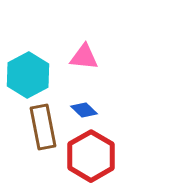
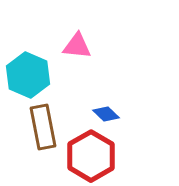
pink triangle: moved 7 px left, 11 px up
cyan hexagon: rotated 9 degrees counterclockwise
blue diamond: moved 22 px right, 4 px down
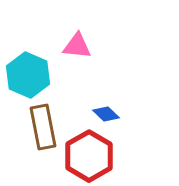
red hexagon: moved 2 px left
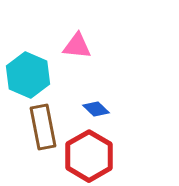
blue diamond: moved 10 px left, 5 px up
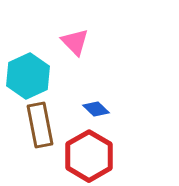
pink triangle: moved 2 px left, 4 px up; rotated 40 degrees clockwise
cyan hexagon: moved 1 px down; rotated 12 degrees clockwise
brown rectangle: moved 3 px left, 2 px up
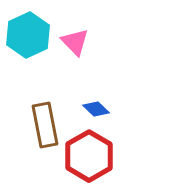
cyan hexagon: moved 41 px up
brown rectangle: moved 5 px right
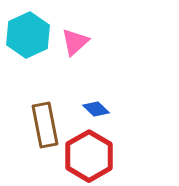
pink triangle: rotated 32 degrees clockwise
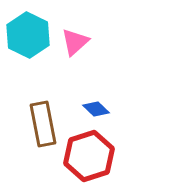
cyan hexagon: rotated 9 degrees counterclockwise
brown rectangle: moved 2 px left, 1 px up
red hexagon: rotated 12 degrees clockwise
